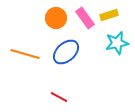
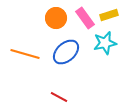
cyan star: moved 12 px left
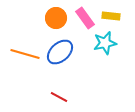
yellow rectangle: moved 2 px right, 1 px down; rotated 24 degrees clockwise
blue ellipse: moved 6 px left
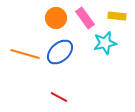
yellow rectangle: moved 6 px right
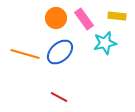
pink rectangle: moved 1 px left, 1 px down
